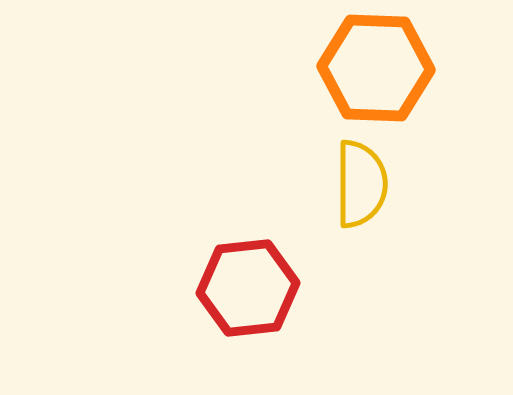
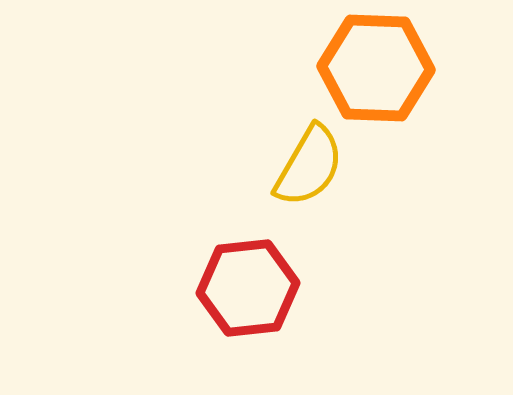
yellow semicircle: moved 52 px left, 18 px up; rotated 30 degrees clockwise
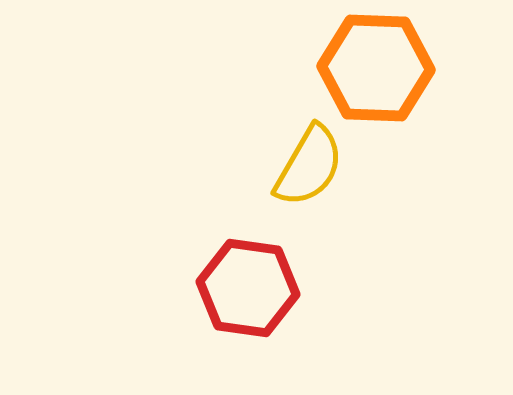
red hexagon: rotated 14 degrees clockwise
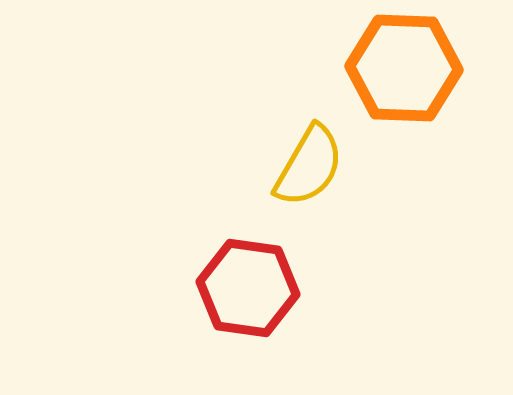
orange hexagon: moved 28 px right
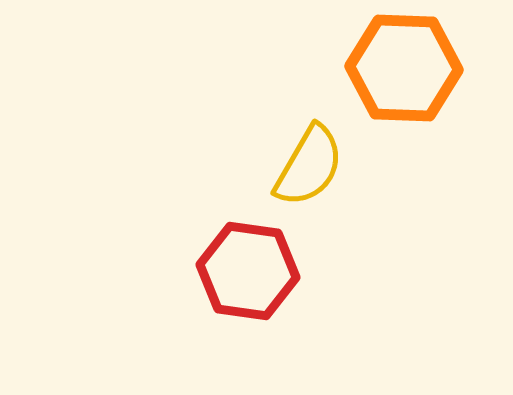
red hexagon: moved 17 px up
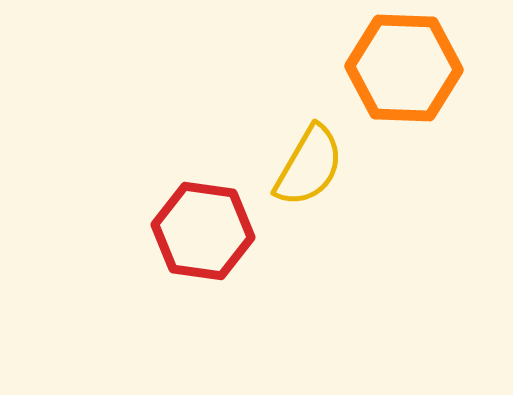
red hexagon: moved 45 px left, 40 px up
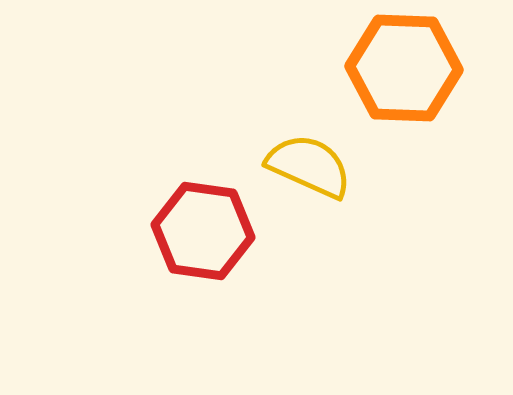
yellow semicircle: rotated 96 degrees counterclockwise
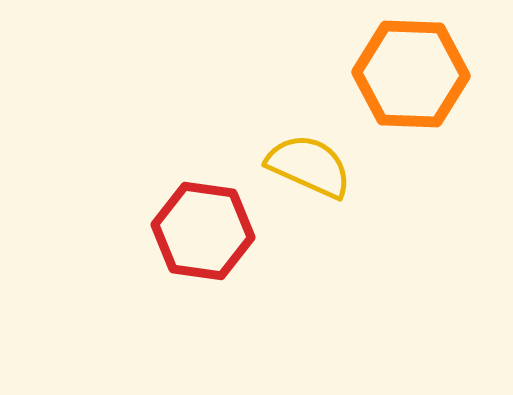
orange hexagon: moved 7 px right, 6 px down
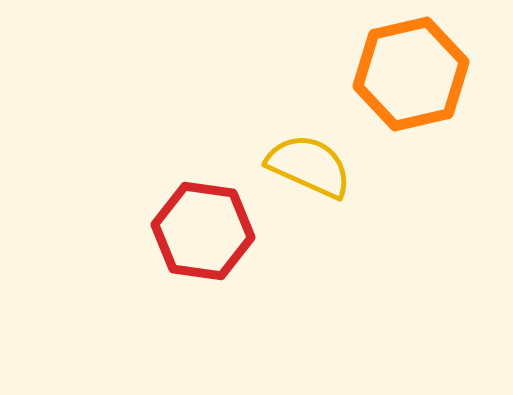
orange hexagon: rotated 15 degrees counterclockwise
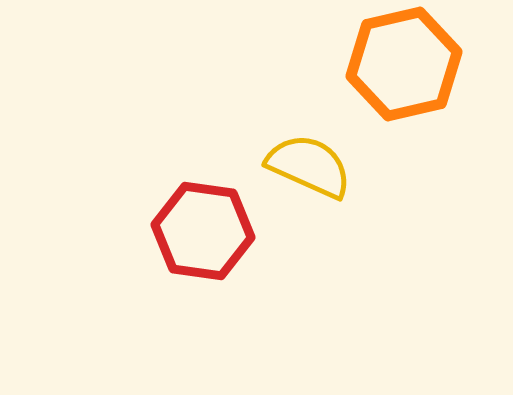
orange hexagon: moved 7 px left, 10 px up
